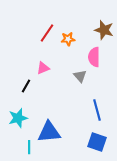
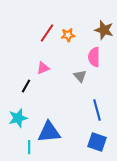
orange star: moved 4 px up
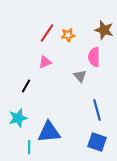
pink triangle: moved 2 px right, 6 px up
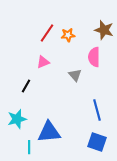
pink triangle: moved 2 px left
gray triangle: moved 5 px left, 1 px up
cyan star: moved 1 px left, 1 px down
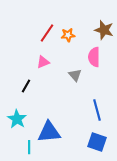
cyan star: rotated 24 degrees counterclockwise
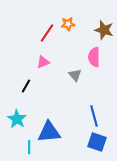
orange star: moved 11 px up
blue line: moved 3 px left, 6 px down
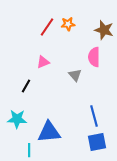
red line: moved 6 px up
cyan star: rotated 30 degrees counterclockwise
blue square: rotated 30 degrees counterclockwise
cyan line: moved 3 px down
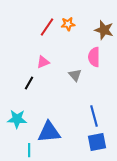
black line: moved 3 px right, 3 px up
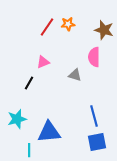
gray triangle: rotated 32 degrees counterclockwise
cyan star: rotated 18 degrees counterclockwise
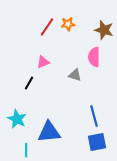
cyan star: rotated 30 degrees counterclockwise
cyan line: moved 3 px left
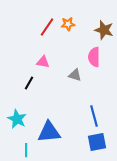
pink triangle: rotated 32 degrees clockwise
